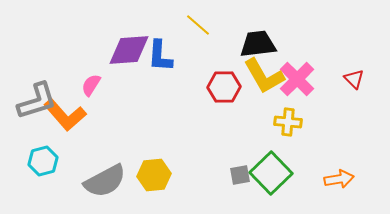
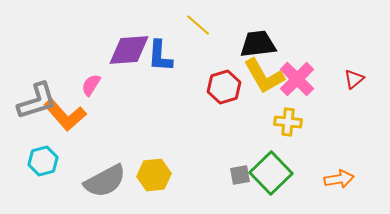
red triangle: rotated 35 degrees clockwise
red hexagon: rotated 16 degrees counterclockwise
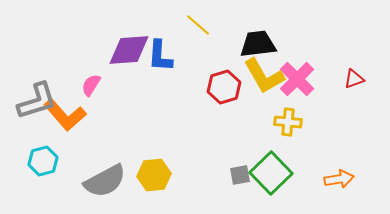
red triangle: rotated 20 degrees clockwise
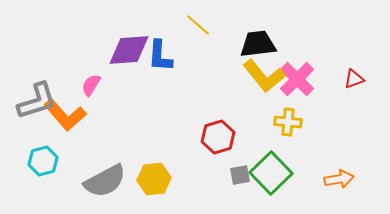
yellow L-shape: rotated 9 degrees counterclockwise
red hexagon: moved 6 px left, 50 px down
yellow hexagon: moved 4 px down
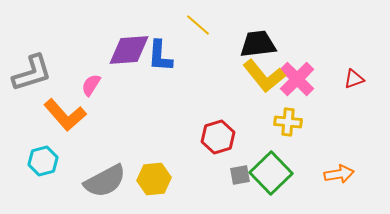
gray L-shape: moved 5 px left, 28 px up
orange arrow: moved 5 px up
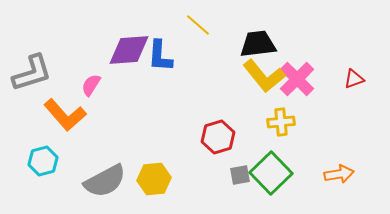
yellow cross: moved 7 px left; rotated 12 degrees counterclockwise
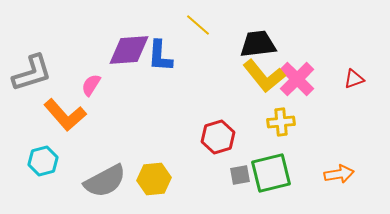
green square: rotated 30 degrees clockwise
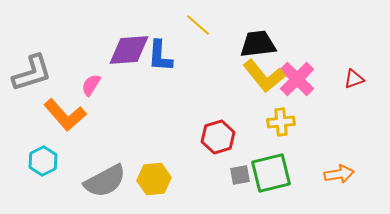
cyan hexagon: rotated 12 degrees counterclockwise
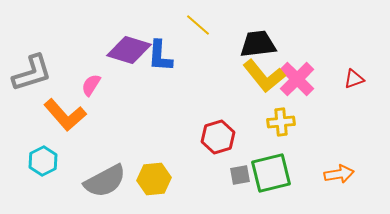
purple diamond: rotated 21 degrees clockwise
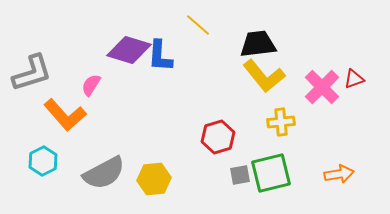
pink cross: moved 25 px right, 8 px down
gray semicircle: moved 1 px left, 8 px up
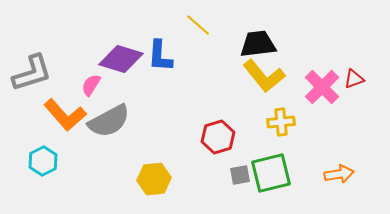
purple diamond: moved 8 px left, 9 px down
gray semicircle: moved 5 px right, 52 px up
